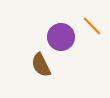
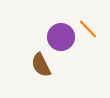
orange line: moved 4 px left, 3 px down
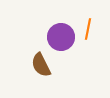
orange line: rotated 55 degrees clockwise
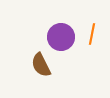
orange line: moved 4 px right, 5 px down
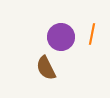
brown semicircle: moved 5 px right, 3 px down
